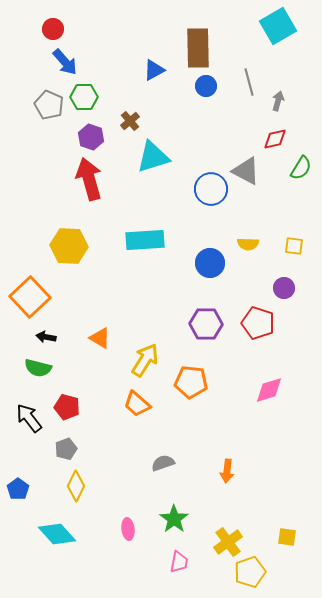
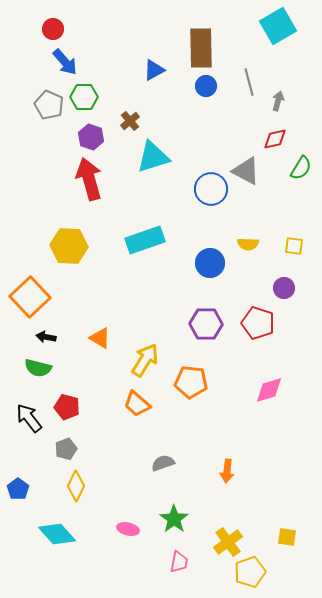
brown rectangle at (198, 48): moved 3 px right
cyan rectangle at (145, 240): rotated 15 degrees counterclockwise
pink ellipse at (128, 529): rotated 70 degrees counterclockwise
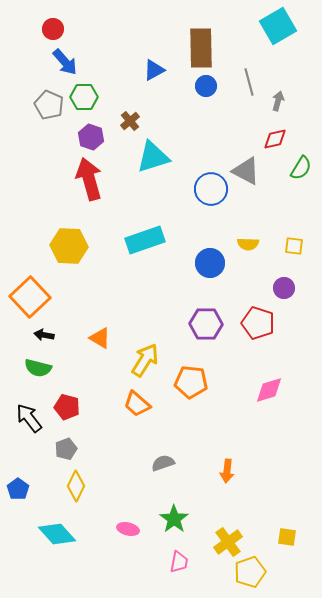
black arrow at (46, 337): moved 2 px left, 2 px up
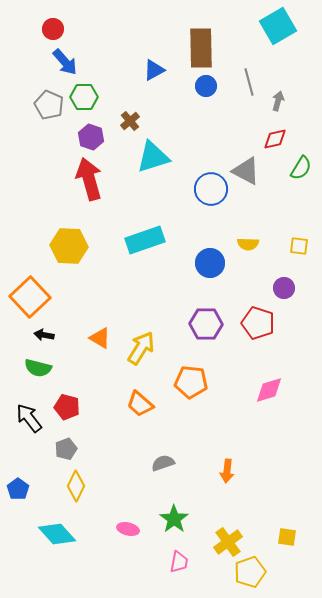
yellow square at (294, 246): moved 5 px right
yellow arrow at (145, 360): moved 4 px left, 12 px up
orange trapezoid at (137, 404): moved 3 px right
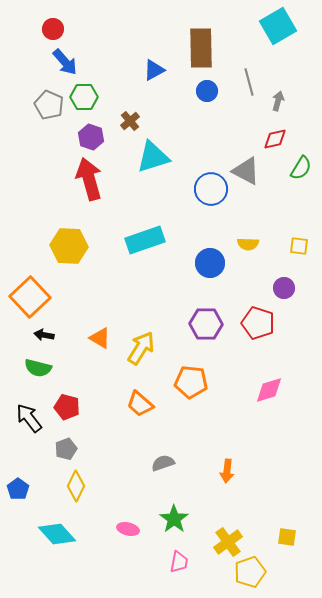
blue circle at (206, 86): moved 1 px right, 5 px down
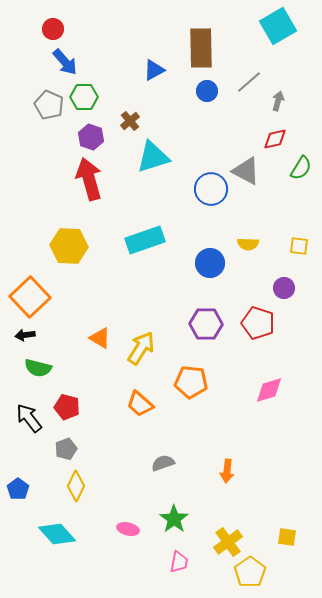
gray line at (249, 82): rotated 64 degrees clockwise
black arrow at (44, 335): moved 19 px left; rotated 18 degrees counterclockwise
yellow pentagon at (250, 572): rotated 16 degrees counterclockwise
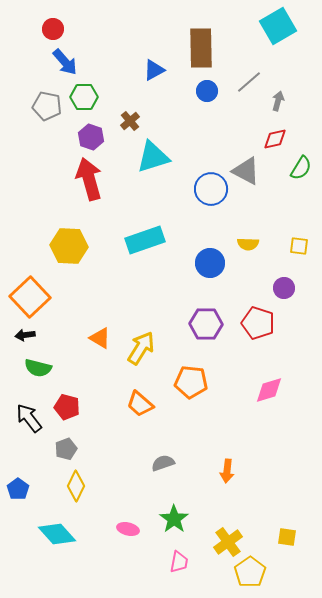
gray pentagon at (49, 105): moved 2 px left, 1 px down; rotated 12 degrees counterclockwise
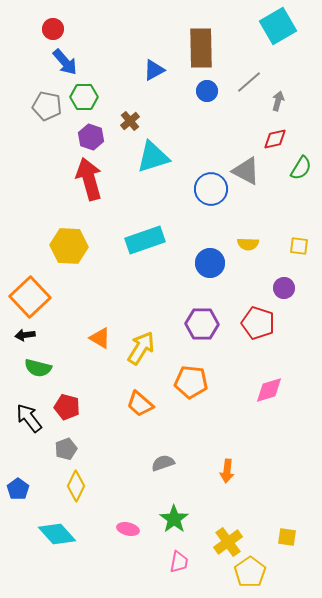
purple hexagon at (206, 324): moved 4 px left
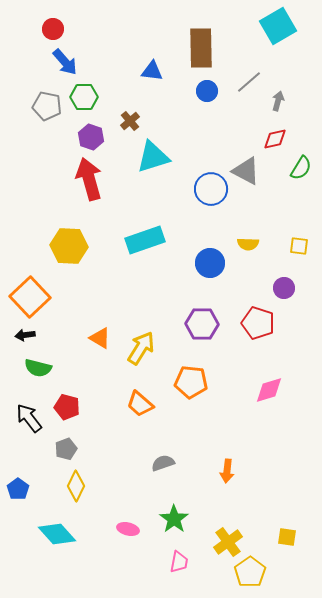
blue triangle at (154, 70): moved 2 px left, 1 px down; rotated 35 degrees clockwise
